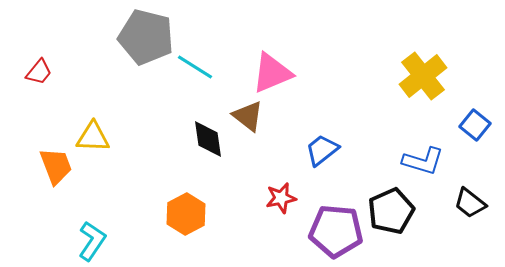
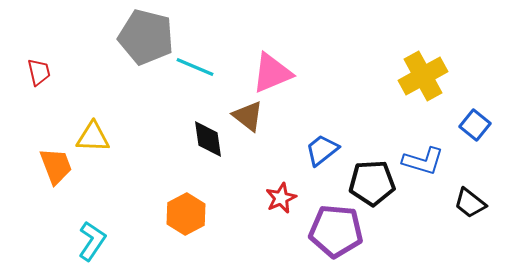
cyan line: rotated 9 degrees counterclockwise
red trapezoid: rotated 52 degrees counterclockwise
yellow cross: rotated 9 degrees clockwise
red star: rotated 12 degrees counterclockwise
black pentagon: moved 19 px left, 28 px up; rotated 21 degrees clockwise
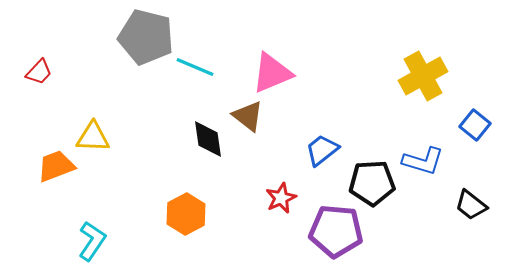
red trapezoid: rotated 56 degrees clockwise
orange trapezoid: rotated 90 degrees counterclockwise
black trapezoid: moved 1 px right, 2 px down
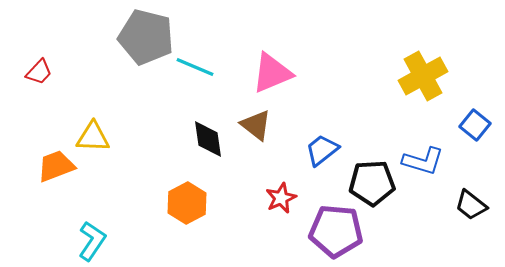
brown triangle: moved 8 px right, 9 px down
orange hexagon: moved 1 px right, 11 px up
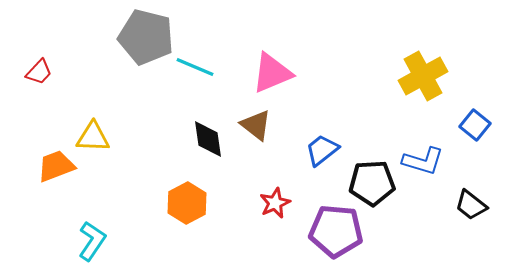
red star: moved 6 px left, 5 px down
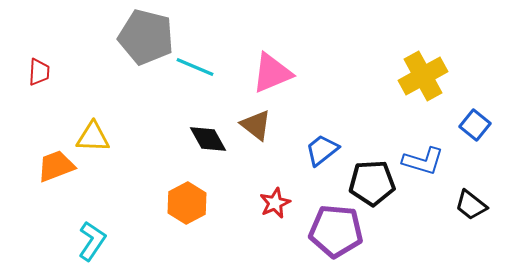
red trapezoid: rotated 40 degrees counterclockwise
black diamond: rotated 21 degrees counterclockwise
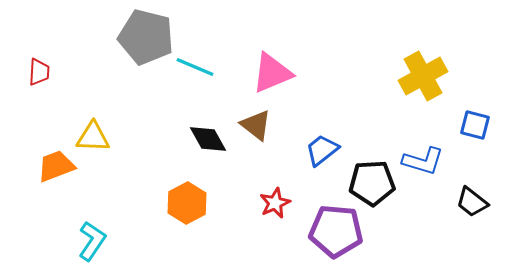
blue square: rotated 24 degrees counterclockwise
black trapezoid: moved 1 px right, 3 px up
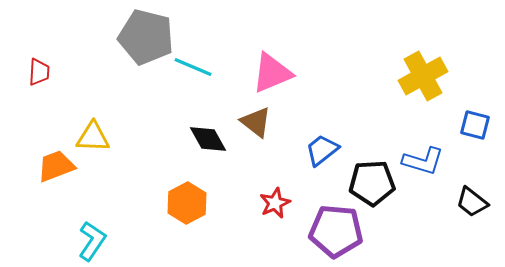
cyan line: moved 2 px left
brown triangle: moved 3 px up
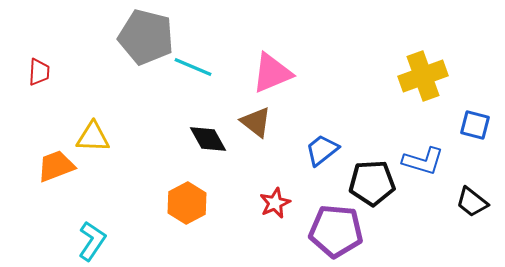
yellow cross: rotated 9 degrees clockwise
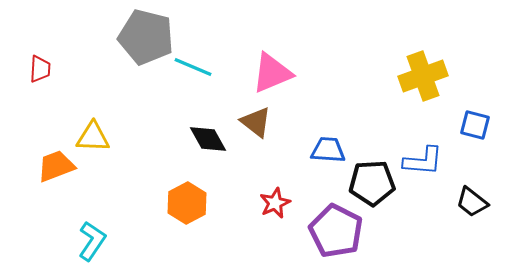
red trapezoid: moved 1 px right, 3 px up
blue trapezoid: moved 6 px right; rotated 42 degrees clockwise
blue L-shape: rotated 12 degrees counterclockwise
purple pentagon: rotated 22 degrees clockwise
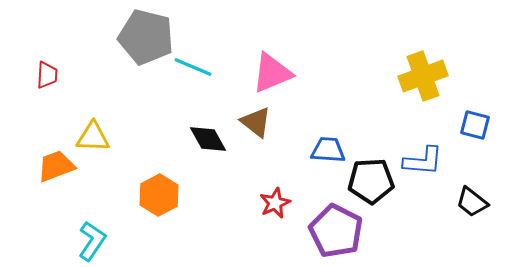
red trapezoid: moved 7 px right, 6 px down
black pentagon: moved 1 px left, 2 px up
orange hexagon: moved 28 px left, 8 px up
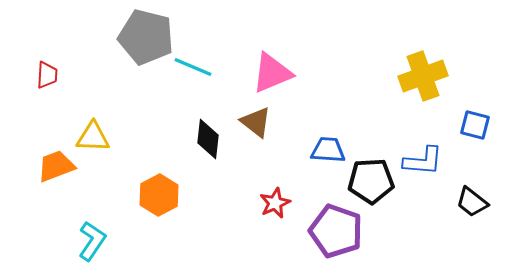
black diamond: rotated 36 degrees clockwise
purple pentagon: rotated 8 degrees counterclockwise
